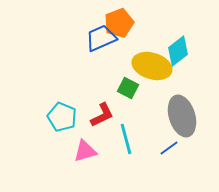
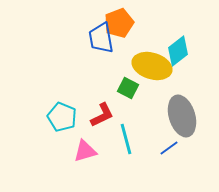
blue trapezoid: rotated 76 degrees counterclockwise
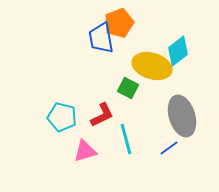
cyan pentagon: rotated 8 degrees counterclockwise
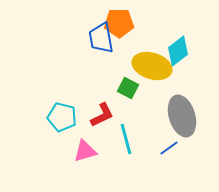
orange pentagon: rotated 20 degrees clockwise
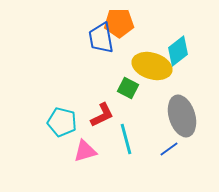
cyan pentagon: moved 5 px down
blue line: moved 1 px down
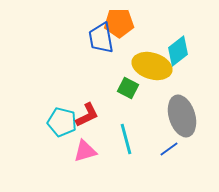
red L-shape: moved 15 px left
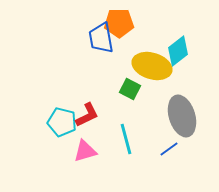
green square: moved 2 px right, 1 px down
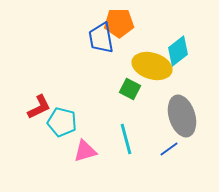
red L-shape: moved 48 px left, 8 px up
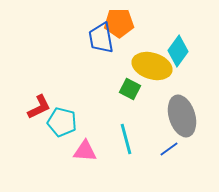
cyan diamond: rotated 16 degrees counterclockwise
pink triangle: rotated 20 degrees clockwise
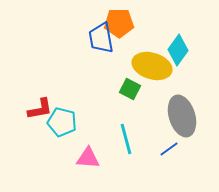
cyan diamond: moved 1 px up
red L-shape: moved 1 px right, 2 px down; rotated 16 degrees clockwise
pink triangle: moved 3 px right, 7 px down
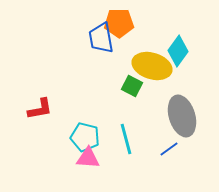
cyan diamond: moved 1 px down
green square: moved 2 px right, 3 px up
cyan pentagon: moved 23 px right, 15 px down
